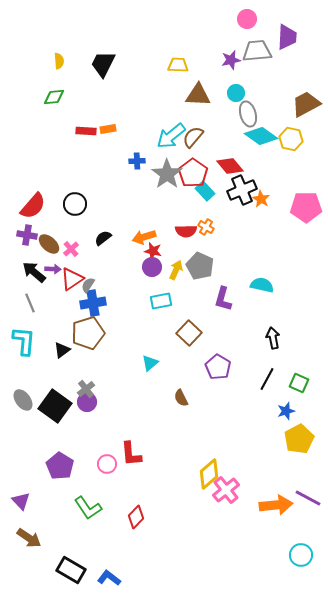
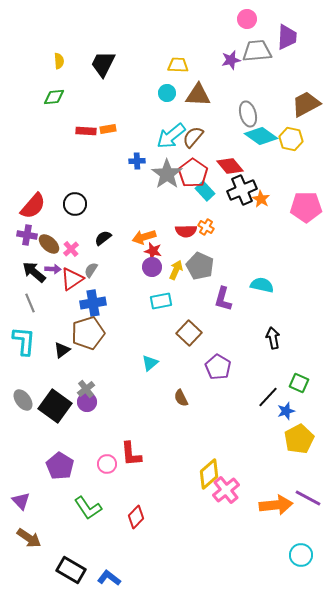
cyan circle at (236, 93): moved 69 px left
gray semicircle at (88, 285): moved 3 px right, 15 px up
black line at (267, 379): moved 1 px right, 18 px down; rotated 15 degrees clockwise
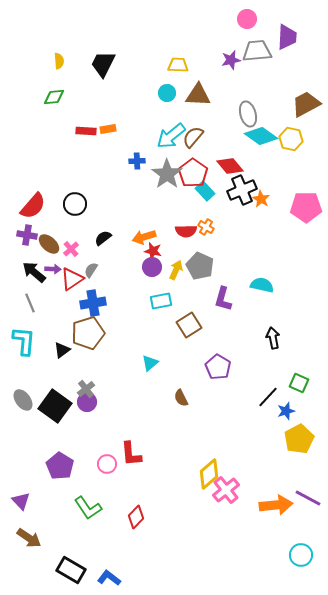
brown square at (189, 333): moved 8 px up; rotated 15 degrees clockwise
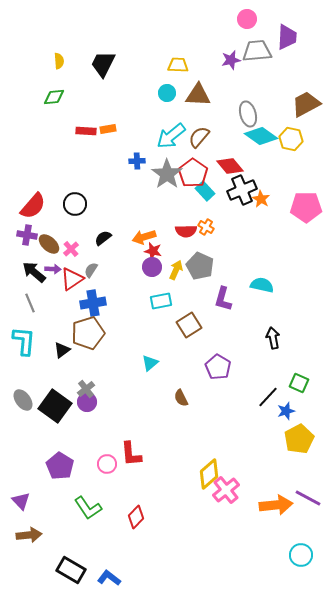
brown semicircle at (193, 137): moved 6 px right
brown arrow at (29, 538): moved 3 px up; rotated 40 degrees counterclockwise
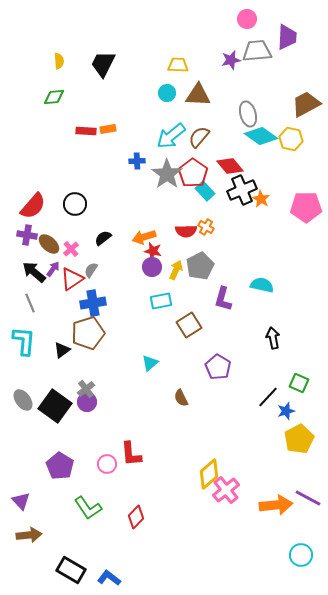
gray pentagon at (200, 266): rotated 20 degrees clockwise
purple arrow at (53, 269): rotated 56 degrees counterclockwise
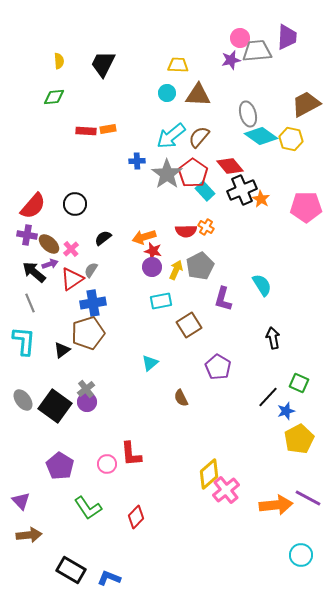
pink circle at (247, 19): moved 7 px left, 19 px down
purple arrow at (53, 269): moved 3 px left, 5 px up; rotated 35 degrees clockwise
cyan semicircle at (262, 285): rotated 45 degrees clockwise
blue L-shape at (109, 578): rotated 15 degrees counterclockwise
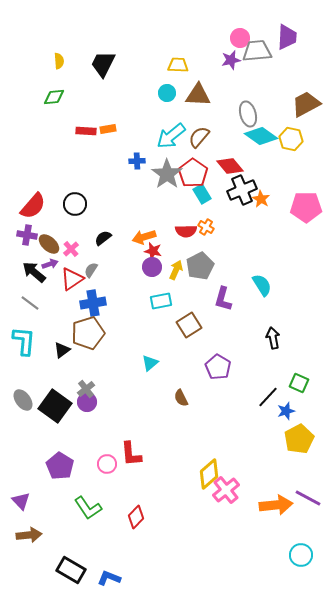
cyan rectangle at (205, 191): moved 3 px left, 3 px down; rotated 12 degrees clockwise
gray line at (30, 303): rotated 30 degrees counterclockwise
